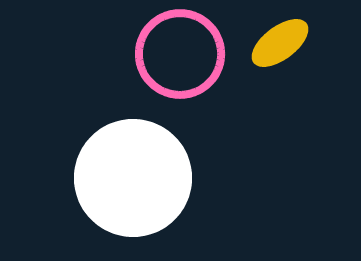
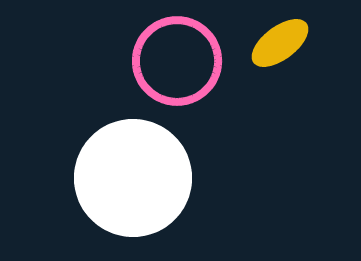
pink circle: moved 3 px left, 7 px down
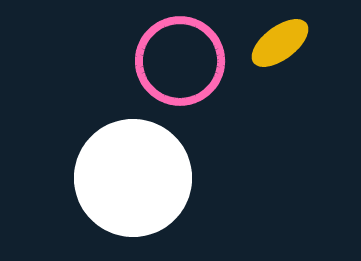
pink circle: moved 3 px right
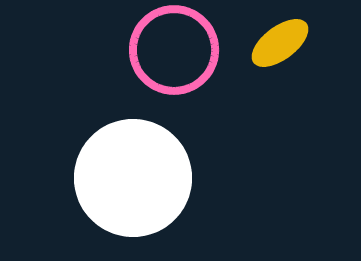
pink circle: moved 6 px left, 11 px up
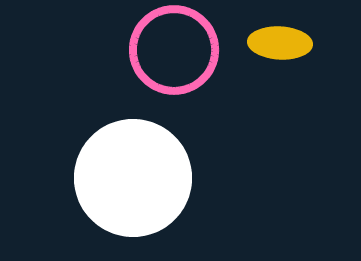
yellow ellipse: rotated 40 degrees clockwise
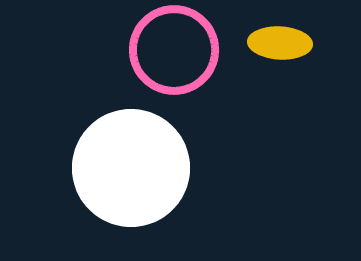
white circle: moved 2 px left, 10 px up
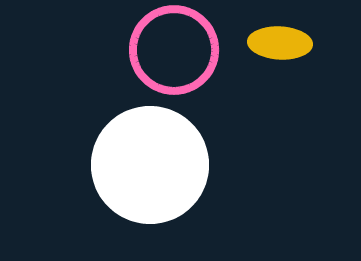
white circle: moved 19 px right, 3 px up
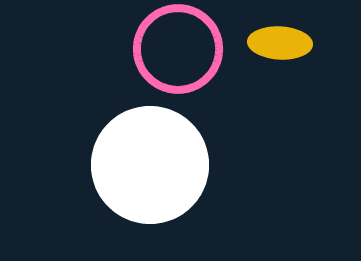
pink circle: moved 4 px right, 1 px up
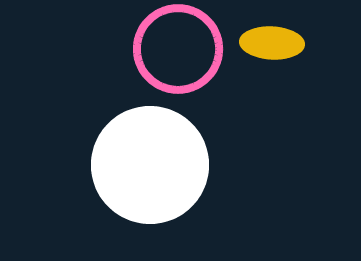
yellow ellipse: moved 8 px left
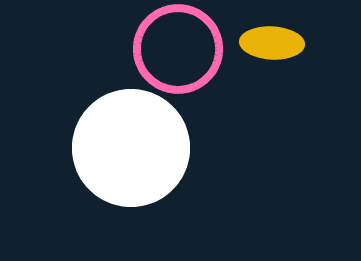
white circle: moved 19 px left, 17 px up
